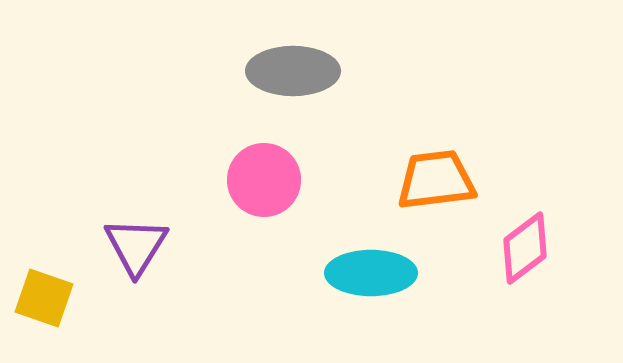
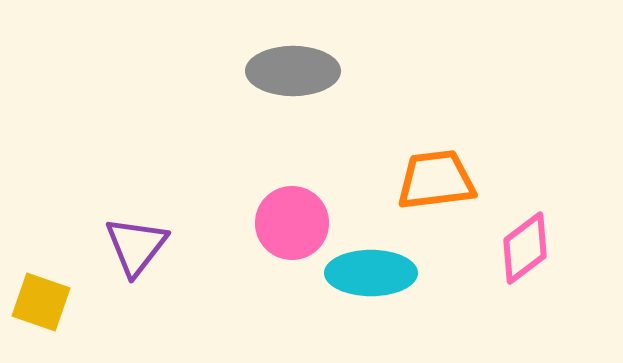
pink circle: moved 28 px right, 43 px down
purple triangle: rotated 6 degrees clockwise
yellow square: moved 3 px left, 4 px down
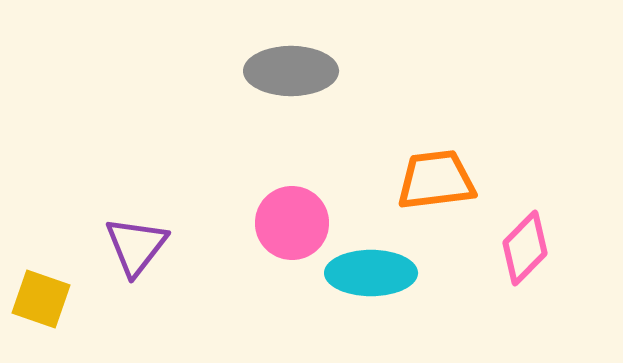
gray ellipse: moved 2 px left
pink diamond: rotated 8 degrees counterclockwise
yellow square: moved 3 px up
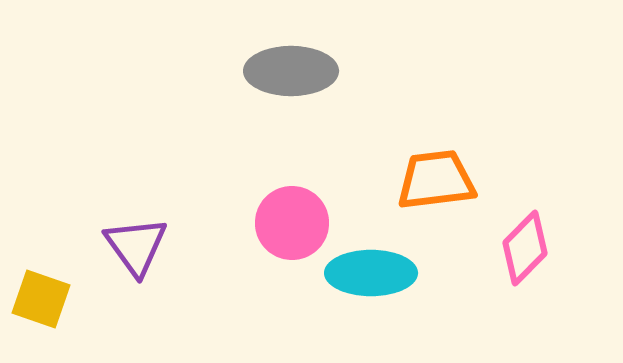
purple triangle: rotated 14 degrees counterclockwise
